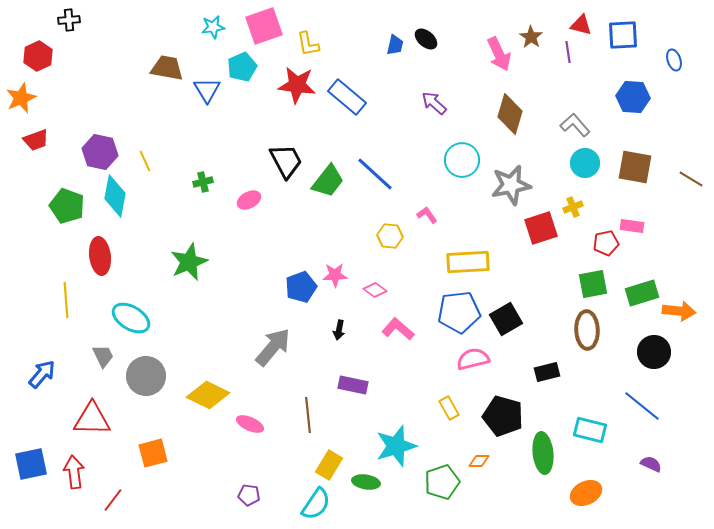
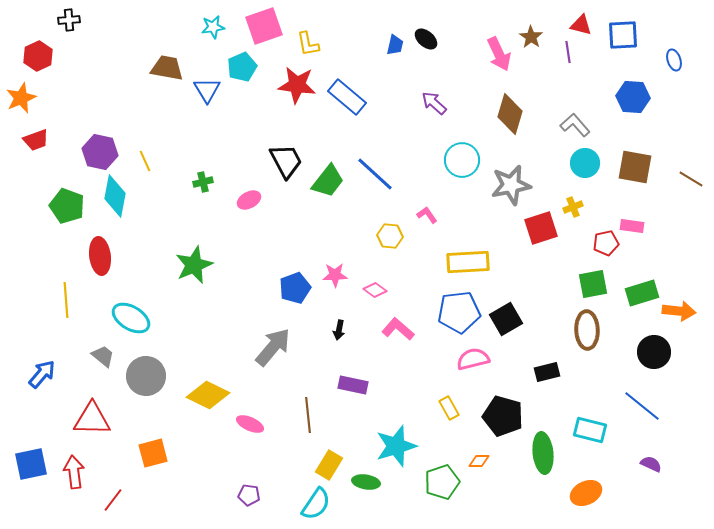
green star at (189, 262): moved 5 px right, 3 px down
blue pentagon at (301, 287): moved 6 px left, 1 px down
gray trapezoid at (103, 356): rotated 25 degrees counterclockwise
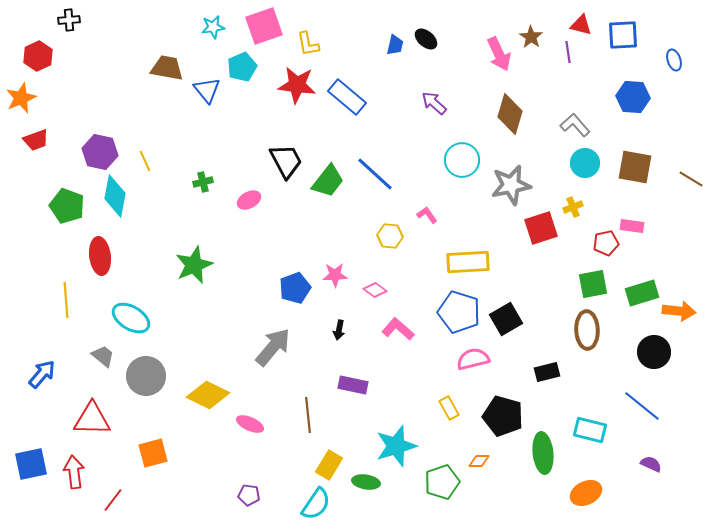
blue triangle at (207, 90): rotated 8 degrees counterclockwise
blue pentagon at (459, 312): rotated 24 degrees clockwise
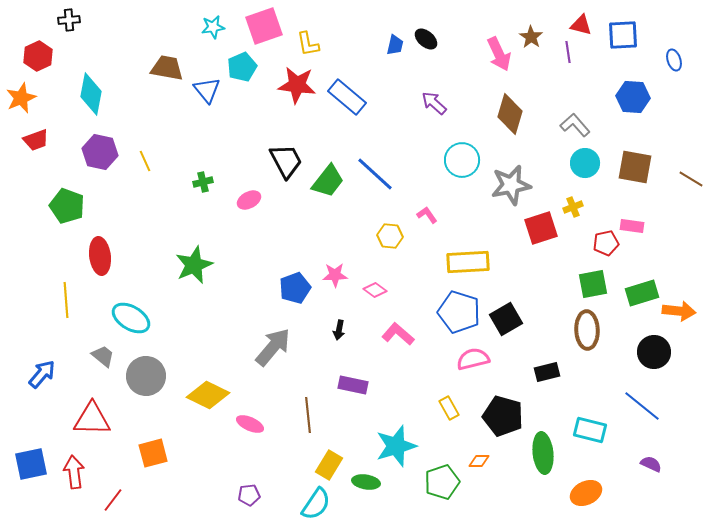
cyan diamond at (115, 196): moved 24 px left, 102 px up
pink L-shape at (398, 329): moved 5 px down
purple pentagon at (249, 495): rotated 15 degrees counterclockwise
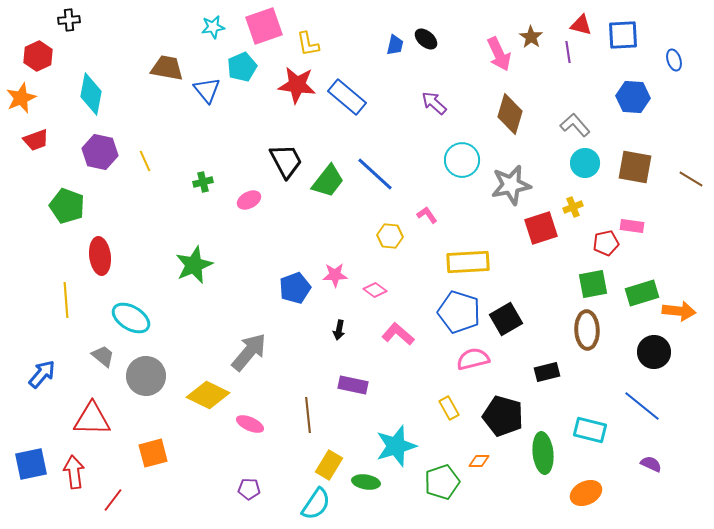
gray arrow at (273, 347): moved 24 px left, 5 px down
purple pentagon at (249, 495): moved 6 px up; rotated 10 degrees clockwise
